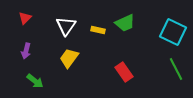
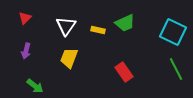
yellow trapezoid: rotated 15 degrees counterclockwise
green arrow: moved 5 px down
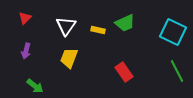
green line: moved 1 px right, 2 px down
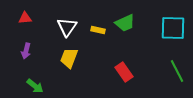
red triangle: rotated 40 degrees clockwise
white triangle: moved 1 px right, 1 px down
cyan square: moved 4 px up; rotated 24 degrees counterclockwise
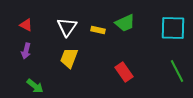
red triangle: moved 1 px right, 7 px down; rotated 32 degrees clockwise
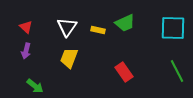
red triangle: moved 2 px down; rotated 16 degrees clockwise
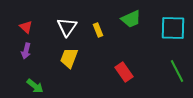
green trapezoid: moved 6 px right, 4 px up
yellow rectangle: rotated 56 degrees clockwise
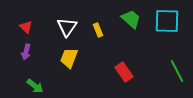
green trapezoid: rotated 115 degrees counterclockwise
cyan square: moved 6 px left, 7 px up
purple arrow: moved 1 px down
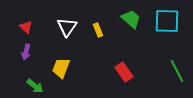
yellow trapezoid: moved 8 px left, 10 px down
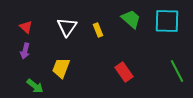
purple arrow: moved 1 px left, 1 px up
